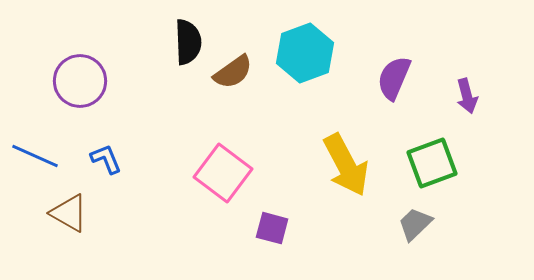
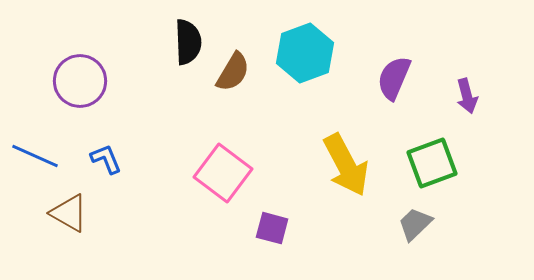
brown semicircle: rotated 24 degrees counterclockwise
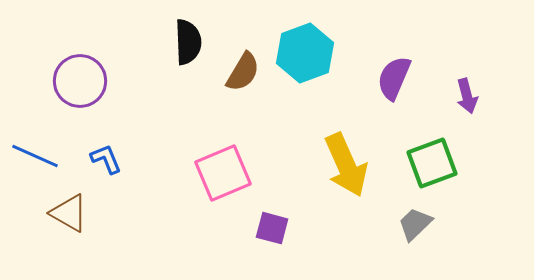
brown semicircle: moved 10 px right
yellow arrow: rotated 4 degrees clockwise
pink square: rotated 30 degrees clockwise
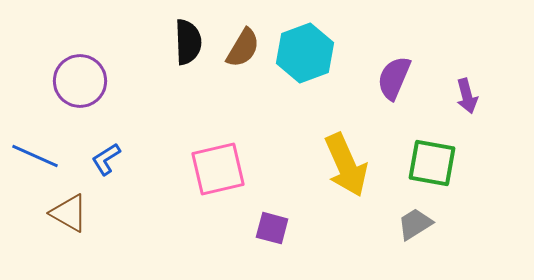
brown semicircle: moved 24 px up
blue L-shape: rotated 100 degrees counterclockwise
green square: rotated 30 degrees clockwise
pink square: moved 5 px left, 4 px up; rotated 10 degrees clockwise
gray trapezoid: rotated 12 degrees clockwise
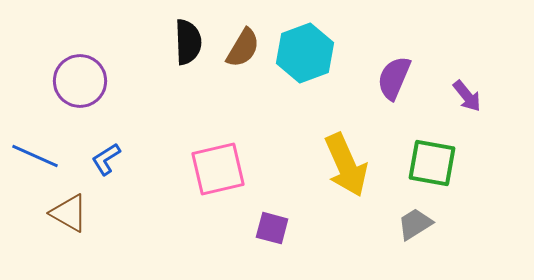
purple arrow: rotated 24 degrees counterclockwise
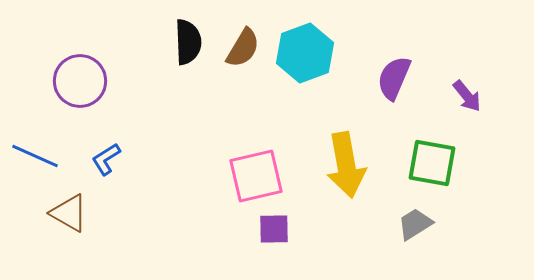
yellow arrow: rotated 14 degrees clockwise
pink square: moved 38 px right, 7 px down
purple square: moved 2 px right, 1 px down; rotated 16 degrees counterclockwise
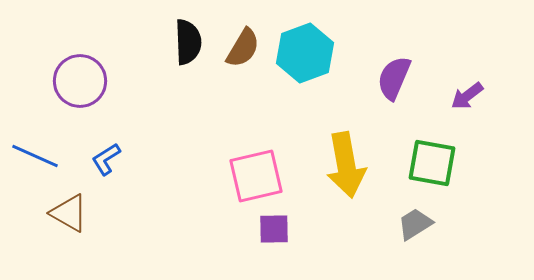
purple arrow: rotated 92 degrees clockwise
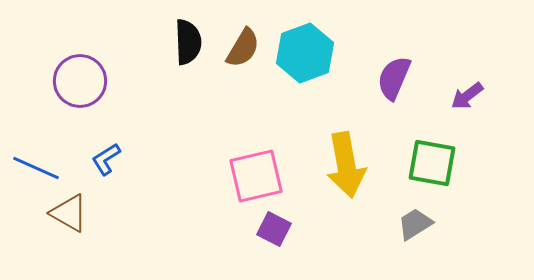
blue line: moved 1 px right, 12 px down
purple square: rotated 28 degrees clockwise
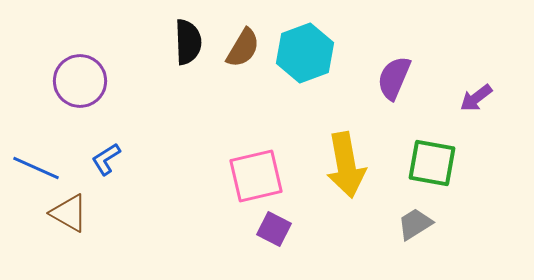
purple arrow: moved 9 px right, 2 px down
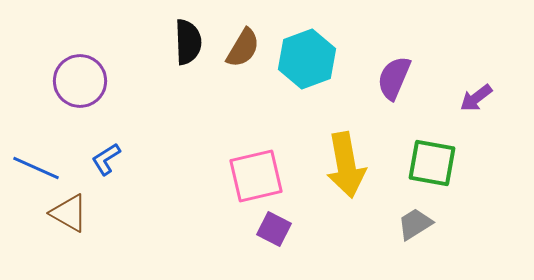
cyan hexagon: moved 2 px right, 6 px down
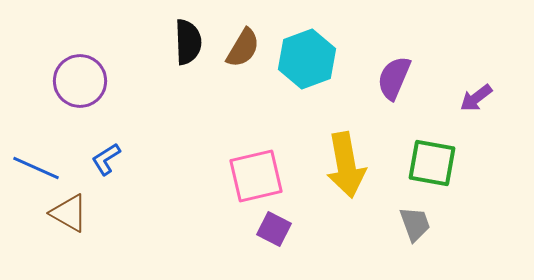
gray trapezoid: rotated 102 degrees clockwise
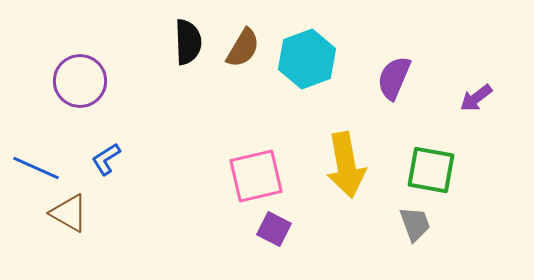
green square: moved 1 px left, 7 px down
